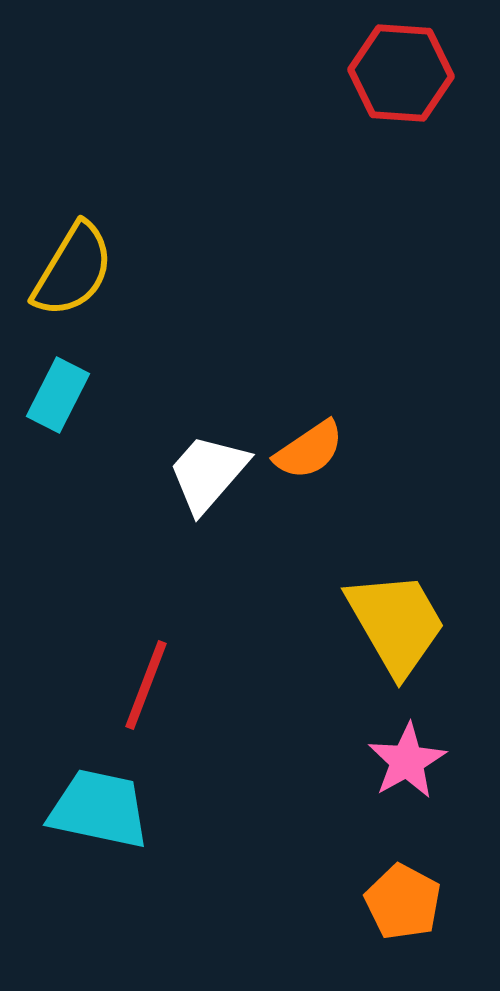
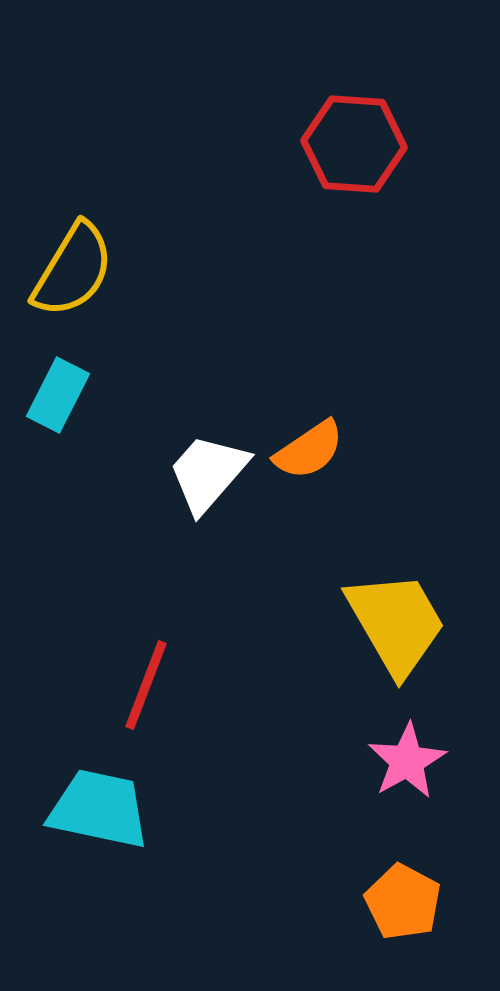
red hexagon: moved 47 px left, 71 px down
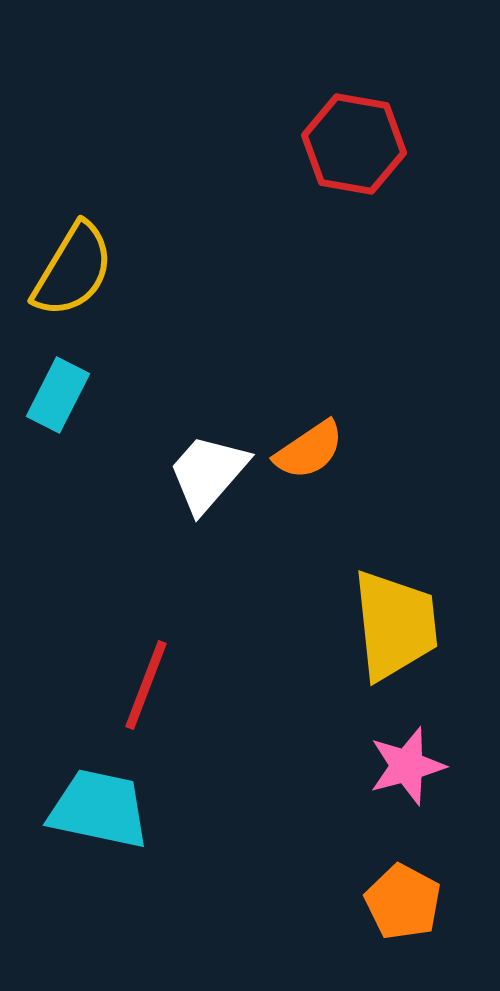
red hexagon: rotated 6 degrees clockwise
yellow trapezoid: moved 1 px left, 2 px down; rotated 24 degrees clockwise
pink star: moved 5 px down; rotated 14 degrees clockwise
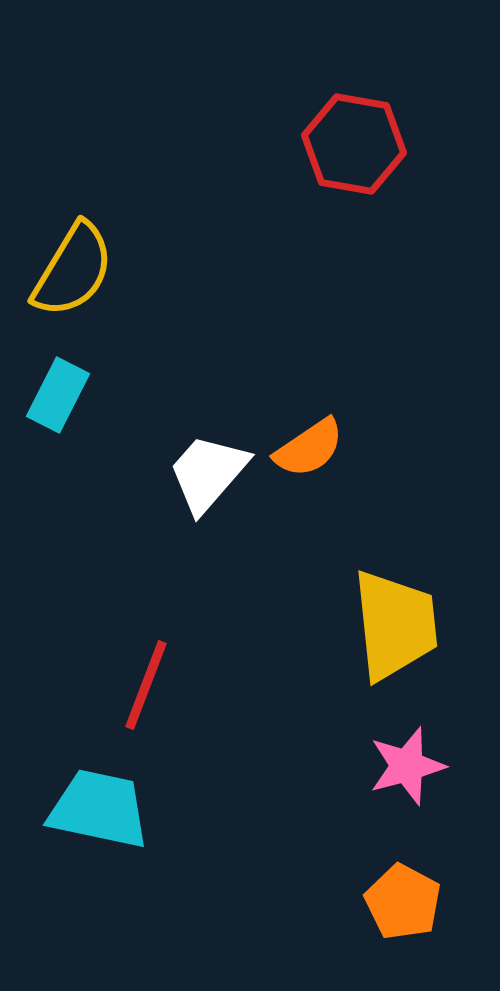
orange semicircle: moved 2 px up
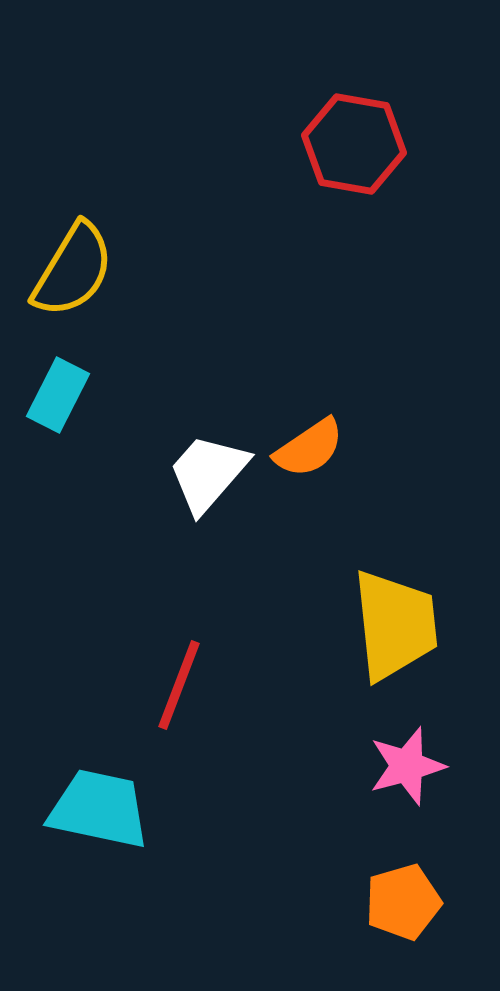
red line: moved 33 px right
orange pentagon: rotated 28 degrees clockwise
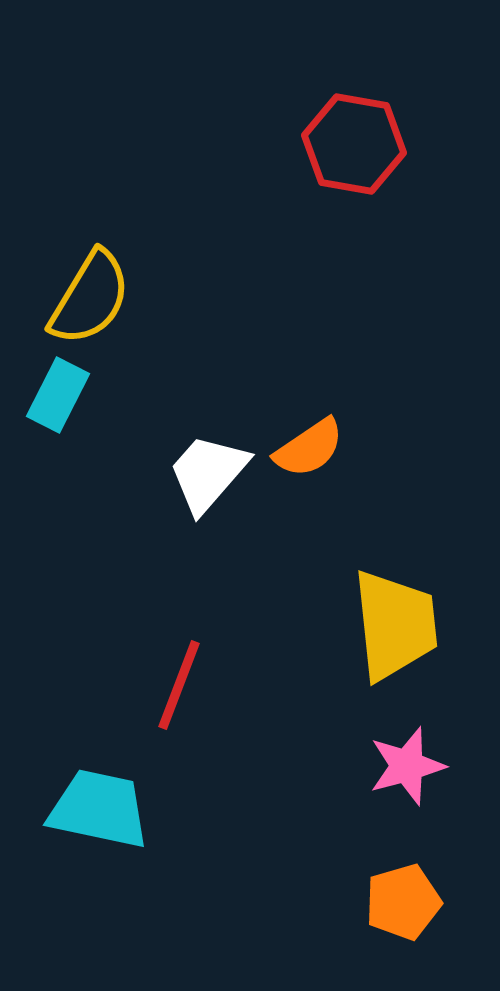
yellow semicircle: moved 17 px right, 28 px down
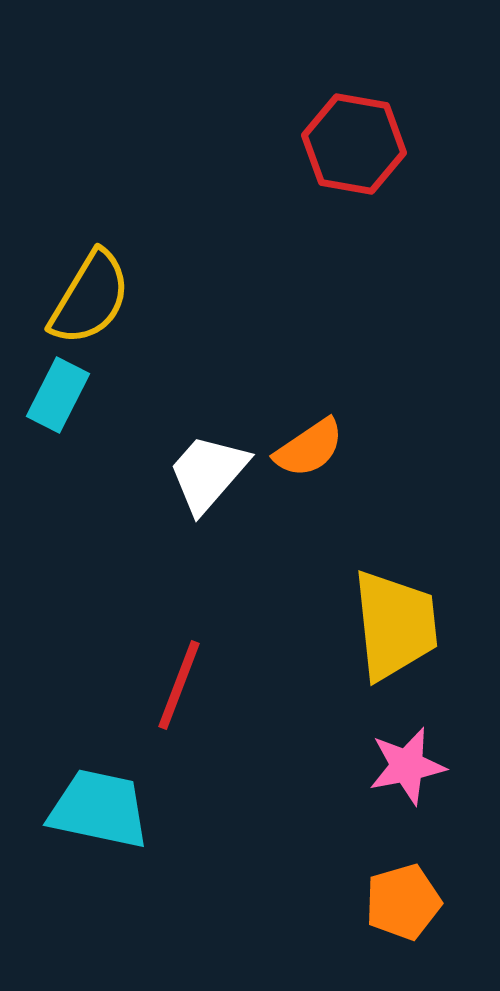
pink star: rotated 4 degrees clockwise
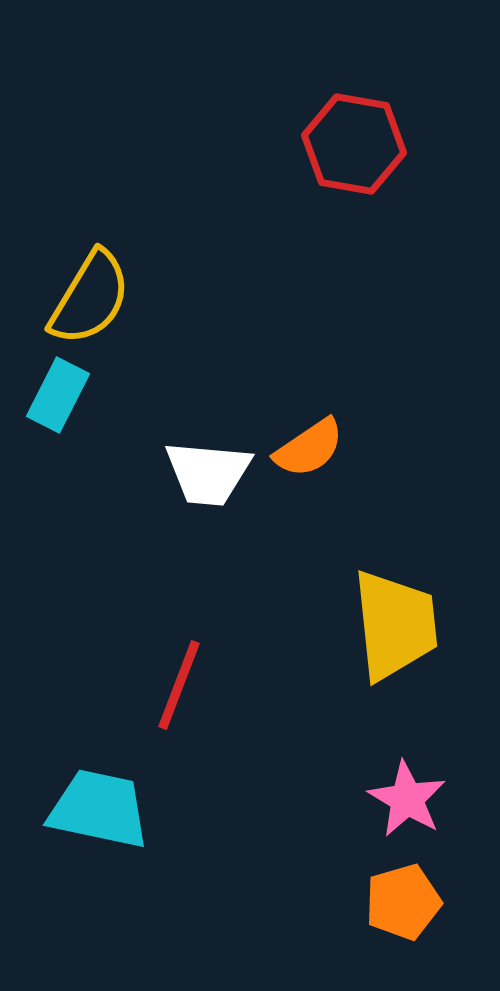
white trapezoid: rotated 126 degrees counterclockwise
pink star: moved 33 px down; rotated 30 degrees counterclockwise
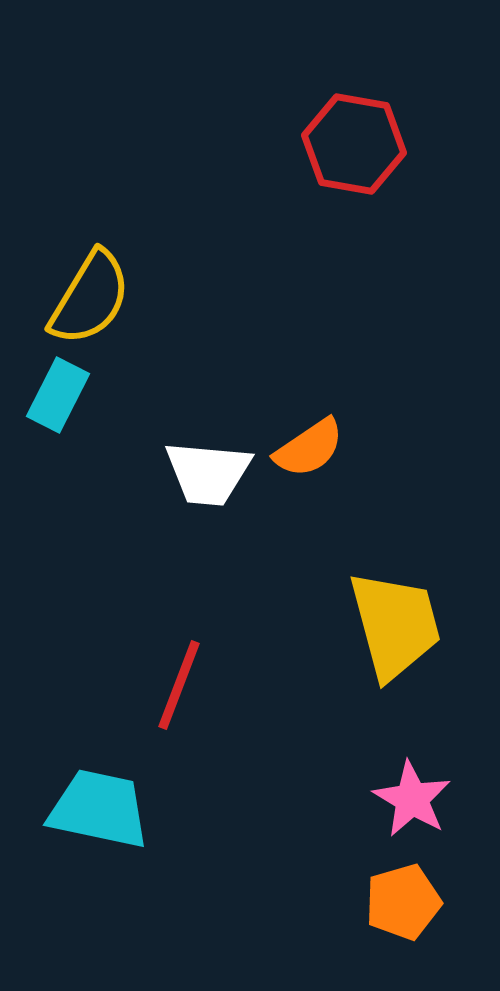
yellow trapezoid: rotated 9 degrees counterclockwise
pink star: moved 5 px right
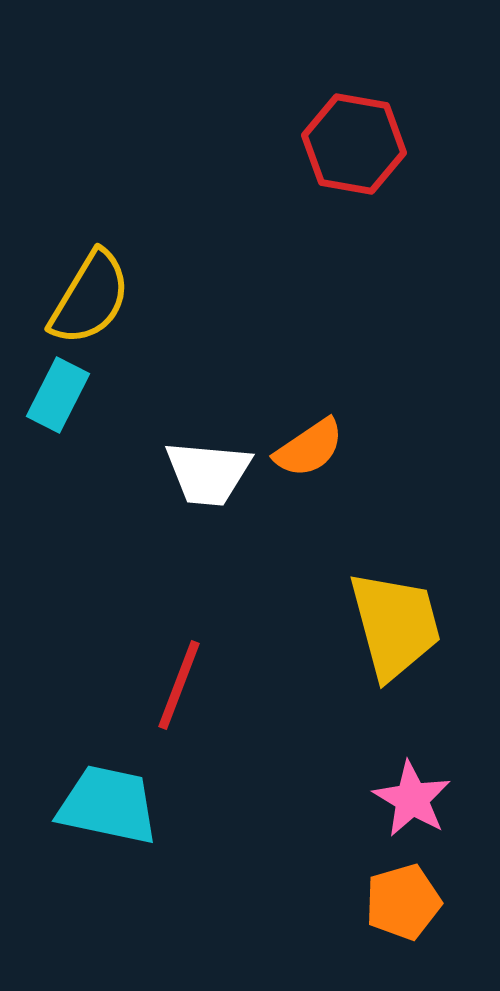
cyan trapezoid: moved 9 px right, 4 px up
